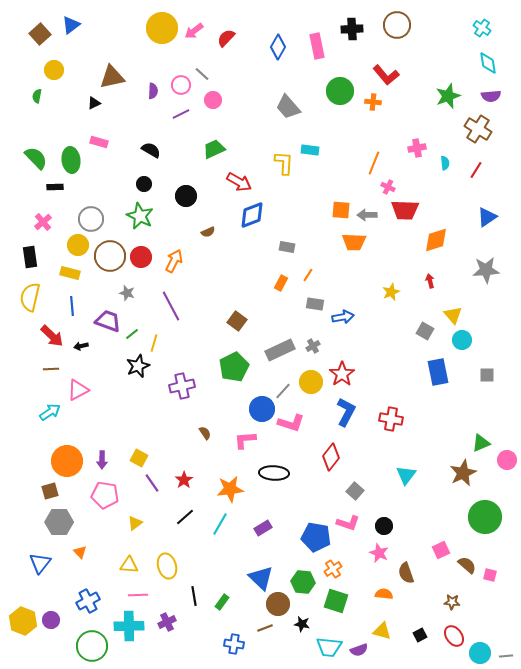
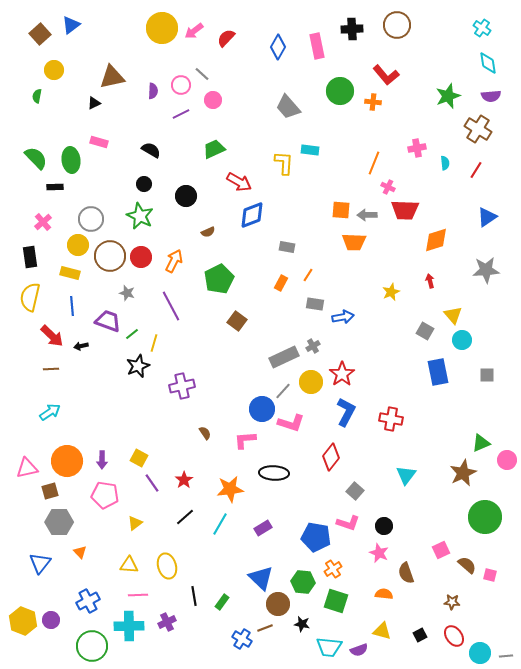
gray rectangle at (280, 350): moved 4 px right, 7 px down
green pentagon at (234, 367): moved 15 px left, 88 px up
pink triangle at (78, 390): moved 51 px left, 78 px down; rotated 15 degrees clockwise
blue cross at (234, 644): moved 8 px right, 5 px up; rotated 24 degrees clockwise
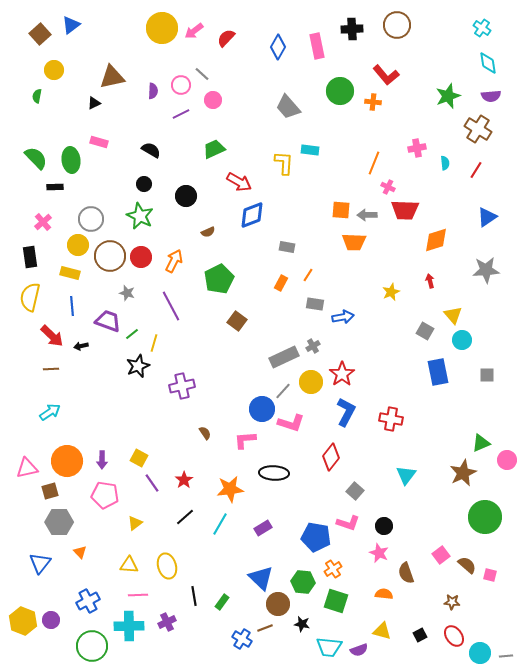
pink square at (441, 550): moved 5 px down; rotated 12 degrees counterclockwise
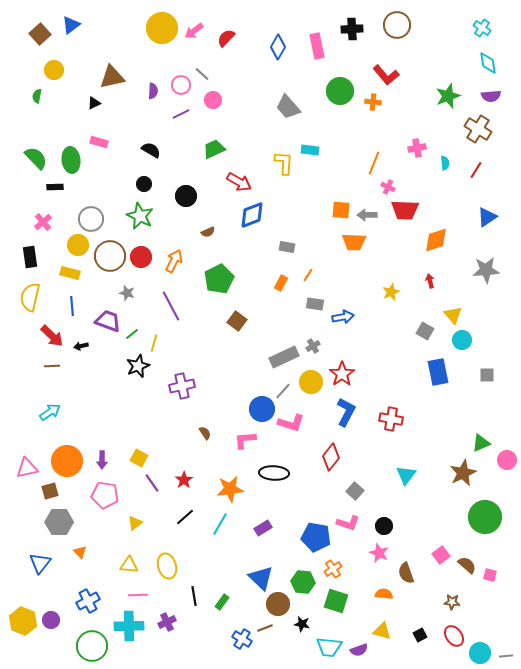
brown line at (51, 369): moved 1 px right, 3 px up
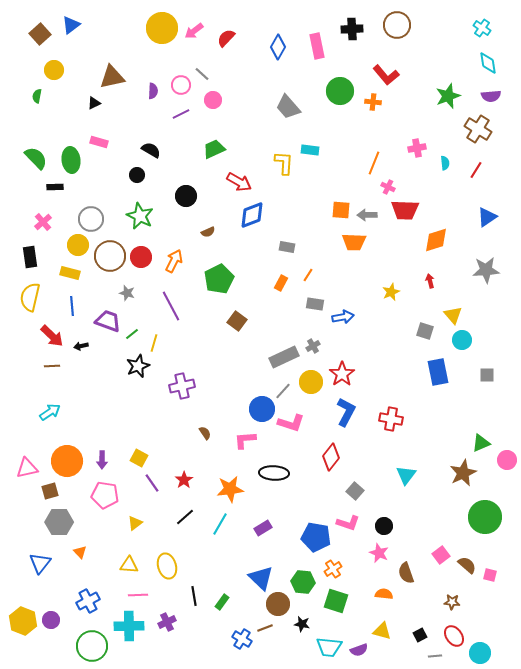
black circle at (144, 184): moved 7 px left, 9 px up
gray square at (425, 331): rotated 12 degrees counterclockwise
gray line at (506, 656): moved 71 px left
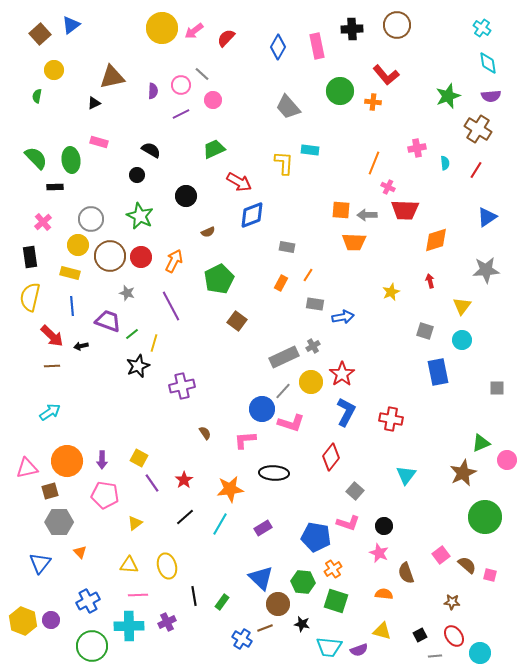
yellow triangle at (453, 315): moved 9 px right, 9 px up; rotated 18 degrees clockwise
gray square at (487, 375): moved 10 px right, 13 px down
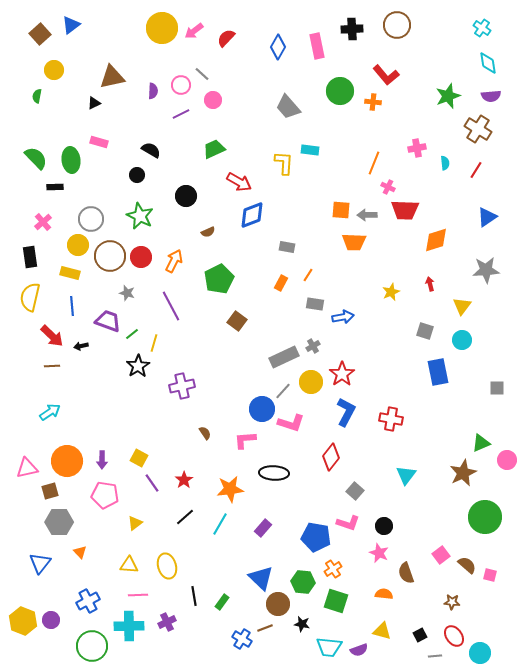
red arrow at (430, 281): moved 3 px down
black star at (138, 366): rotated 10 degrees counterclockwise
purple rectangle at (263, 528): rotated 18 degrees counterclockwise
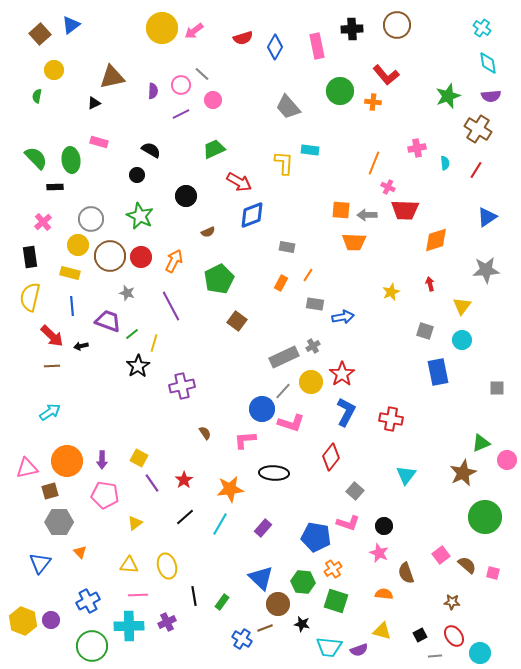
red semicircle at (226, 38): moved 17 px right; rotated 150 degrees counterclockwise
blue diamond at (278, 47): moved 3 px left
pink square at (490, 575): moved 3 px right, 2 px up
